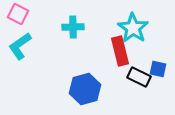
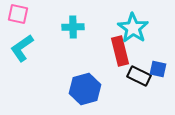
pink square: rotated 15 degrees counterclockwise
cyan L-shape: moved 2 px right, 2 px down
black rectangle: moved 1 px up
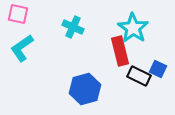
cyan cross: rotated 25 degrees clockwise
blue square: rotated 12 degrees clockwise
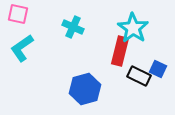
red rectangle: rotated 28 degrees clockwise
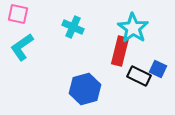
cyan L-shape: moved 1 px up
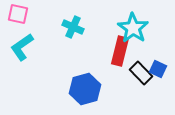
black rectangle: moved 2 px right, 3 px up; rotated 20 degrees clockwise
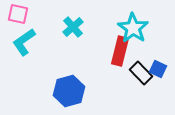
cyan cross: rotated 25 degrees clockwise
cyan L-shape: moved 2 px right, 5 px up
blue hexagon: moved 16 px left, 2 px down
